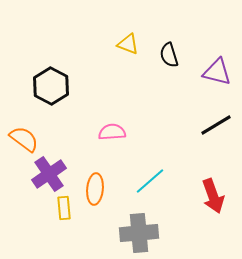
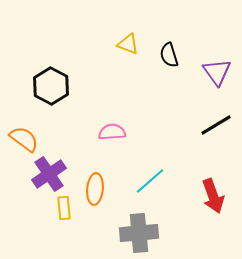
purple triangle: rotated 40 degrees clockwise
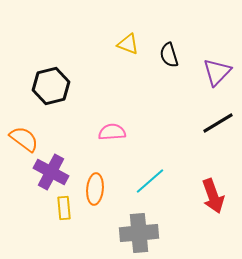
purple triangle: rotated 20 degrees clockwise
black hexagon: rotated 18 degrees clockwise
black line: moved 2 px right, 2 px up
purple cross: moved 2 px right, 2 px up; rotated 28 degrees counterclockwise
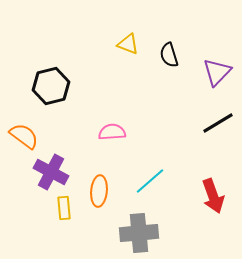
orange semicircle: moved 3 px up
orange ellipse: moved 4 px right, 2 px down
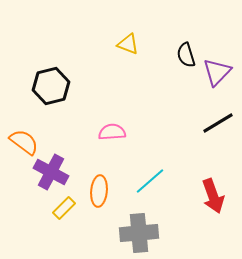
black semicircle: moved 17 px right
orange semicircle: moved 6 px down
yellow rectangle: rotated 50 degrees clockwise
